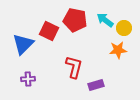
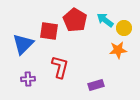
red pentagon: rotated 20 degrees clockwise
red square: rotated 18 degrees counterclockwise
red L-shape: moved 14 px left
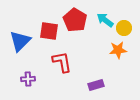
blue triangle: moved 3 px left, 3 px up
red L-shape: moved 2 px right, 5 px up; rotated 25 degrees counterclockwise
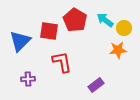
purple rectangle: rotated 21 degrees counterclockwise
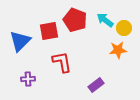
red pentagon: rotated 10 degrees counterclockwise
red square: rotated 18 degrees counterclockwise
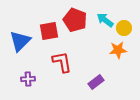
purple rectangle: moved 3 px up
